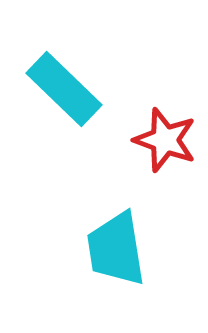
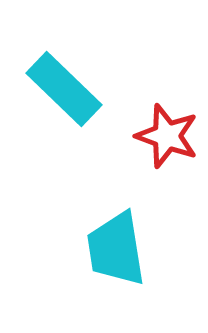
red star: moved 2 px right, 4 px up
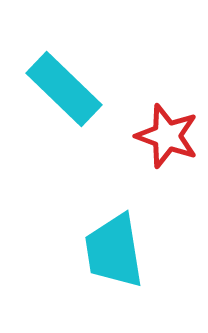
cyan trapezoid: moved 2 px left, 2 px down
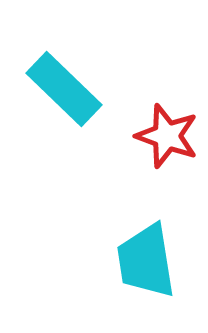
cyan trapezoid: moved 32 px right, 10 px down
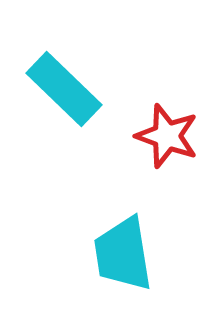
cyan trapezoid: moved 23 px left, 7 px up
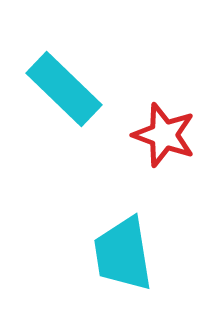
red star: moved 3 px left, 1 px up
